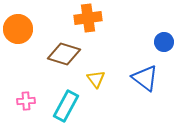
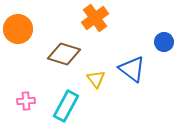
orange cross: moved 7 px right; rotated 28 degrees counterclockwise
blue triangle: moved 13 px left, 9 px up
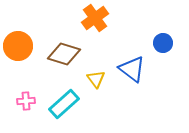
orange circle: moved 17 px down
blue circle: moved 1 px left, 1 px down
cyan rectangle: moved 2 px left, 2 px up; rotated 20 degrees clockwise
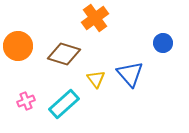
blue triangle: moved 2 px left, 5 px down; rotated 12 degrees clockwise
pink cross: rotated 18 degrees counterclockwise
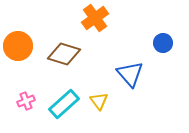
yellow triangle: moved 3 px right, 22 px down
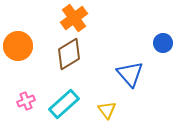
orange cross: moved 21 px left
brown diamond: moved 5 px right; rotated 48 degrees counterclockwise
yellow triangle: moved 8 px right, 9 px down
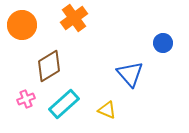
orange circle: moved 4 px right, 21 px up
brown diamond: moved 20 px left, 12 px down
pink cross: moved 2 px up
yellow triangle: rotated 30 degrees counterclockwise
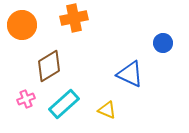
orange cross: rotated 24 degrees clockwise
blue triangle: rotated 24 degrees counterclockwise
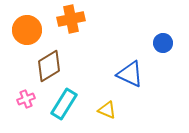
orange cross: moved 3 px left, 1 px down
orange circle: moved 5 px right, 5 px down
cyan rectangle: rotated 16 degrees counterclockwise
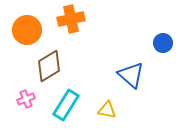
blue triangle: moved 1 px right, 1 px down; rotated 16 degrees clockwise
cyan rectangle: moved 2 px right, 1 px down
yellow triangle: rotated 12 degrees counterclockwise
